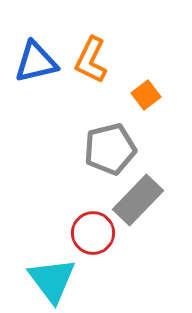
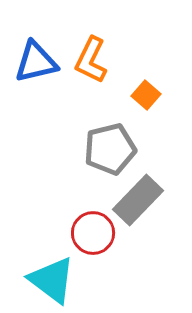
orange square: rotated 12 degrees counterclockwise
cyan triangle: rotated 16 degrees counterclockwise
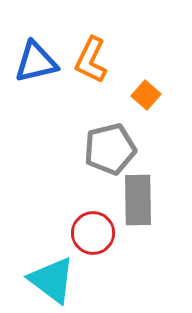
gray rectangle: rotated 45 degrees counterclockwise
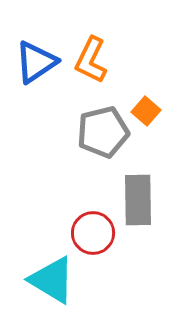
blue triangle: rotated 21 degrees counterclockwise
orange square: moved 16 px down
gray pentagon: moved 7 px left, 17 px up
cyan triangle: rotated 6 degrees counterclockwise
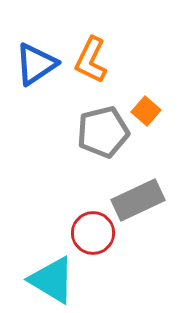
blue triangle: moved 2 px down
gray rectangle: rotated 66 degrees clockwise
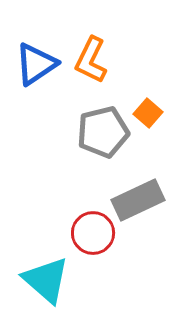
orange square: moved 2 px right, 2 px down
cyan triangle: moved 6 px left; rotated 10 degrees clockwise
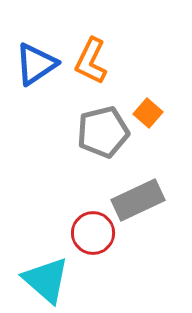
orange L-shape: moved 1 px down
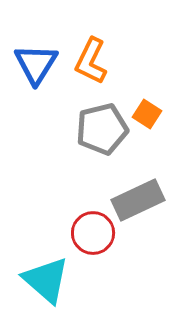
blue triangle: rotated 24 degrees counterclockwise
orange square: moved 1 px left, 1 px down; rotated 8 degrees counterclockwise
gray pentagon: moved 1 px left, 3 px up
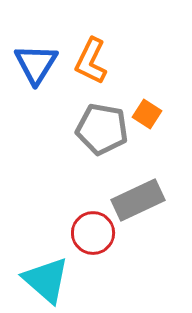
gray pentagon: rotated 24 degrees clockwise
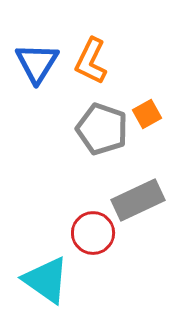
blue triangle: moved 1 px right, 1 px up
orange square: rotated 28 degrees clockwise
gray pentagon: rotated 9 degrees clockwise
cyan triangle: rotated 6 degrees counterclockwise
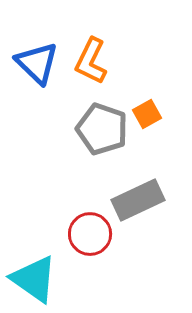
blue triangle: rotated 18 degrees counterclockwise
red circle: moved 3 px left, 1 px down
cyan triangle: moved 12 px left, 1 px up
